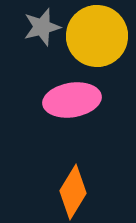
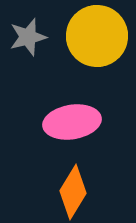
gray star: moved 14 px left, 10 px down
pink ellipse: moved 22 px down
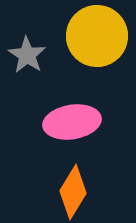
gray star: moved 1 px left, 18 px down; rotated 24 degrees counterclockwise
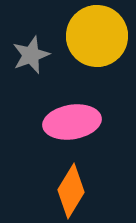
gray star: moved 4 px right; rotated 18 degrees clockwise
orange diamond: moved 2 px left, 1 px up
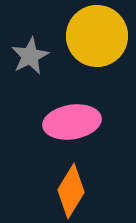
gray star: moved 1 px left, 1 px down; rotated 6 degrees counterclockwise
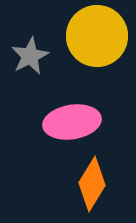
orange diamond: moved 21 px right, 7 px up
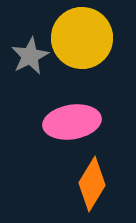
yellow circle: moved 15 px left, 2 px down
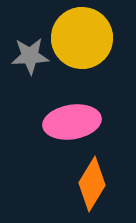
gray star: rotated 24 degrees clockwise
